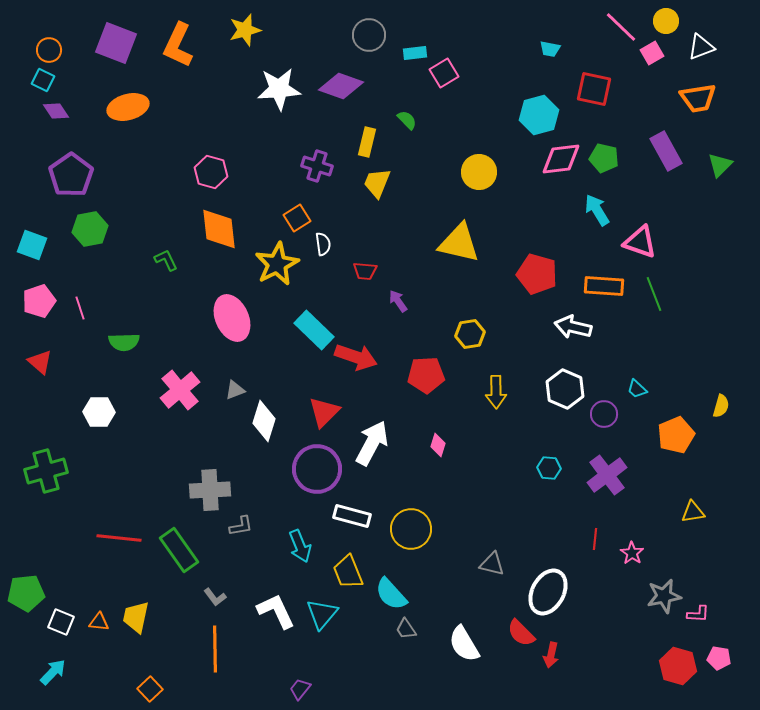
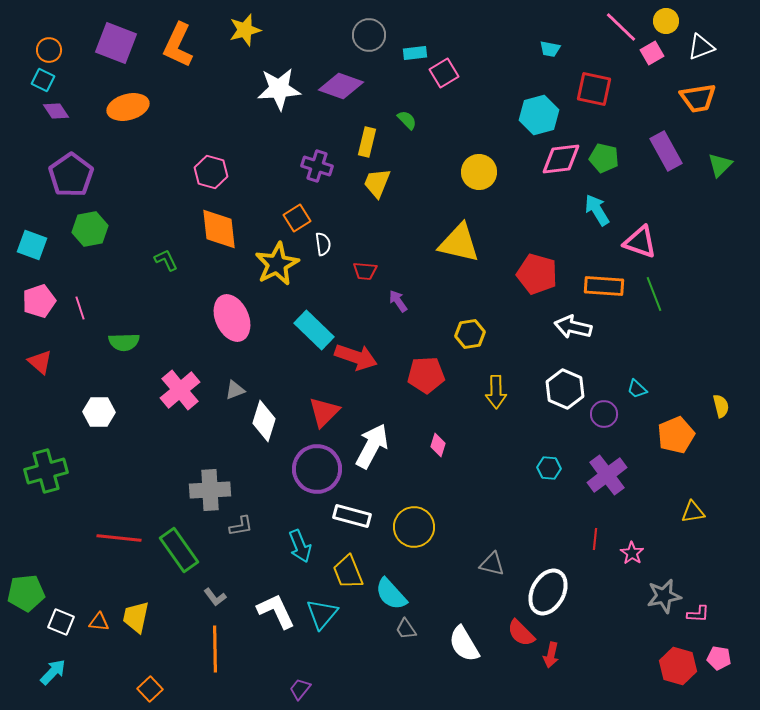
yellow semicircle at (721, 406): rotated 30 degrees counterclockwise
white arrow at (372, 443): moved 3 px down
yellow circle at (411, 529): moved 3 px right, 2 px up
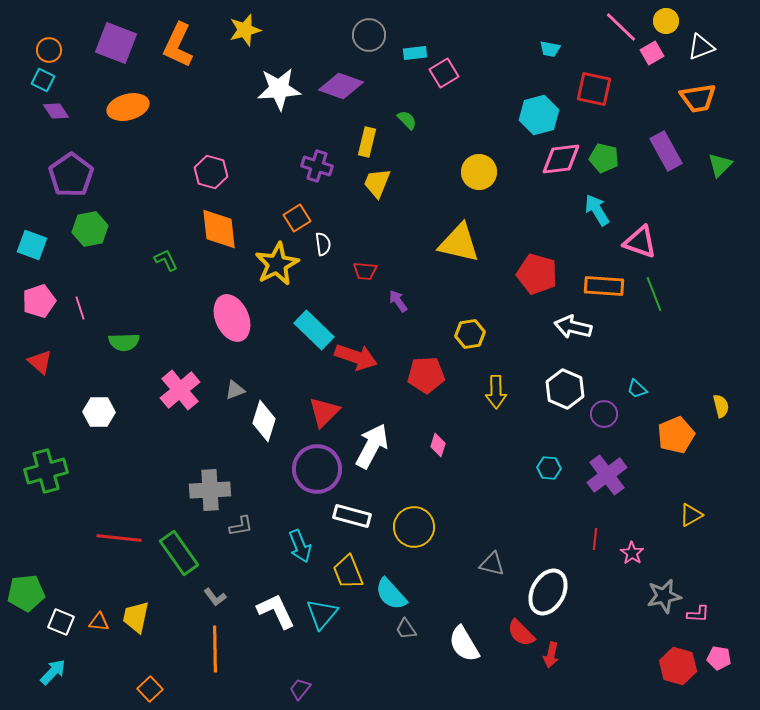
yellow triangle at (693, 512): moved 2 px left, 3 px down; rotated 20 degrees counterclockwise
green rectangle at (179, 550): moved 3 px down
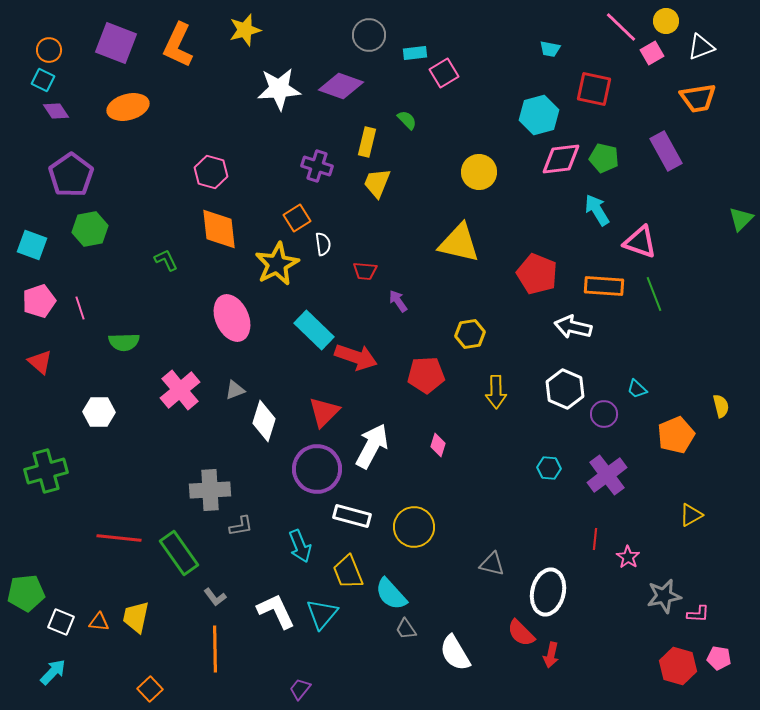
green triangle at (720, 165): moved 21 px right, 54 px down
red pentagon at (537, 274): rotated 6 degrees clockwise
pink star at (632, 553): moved 4 px left, 4 px down
white ellipse at (548, 592): rotated 15 degrees counterclockwise
white semicircle at (464, 644): moved 9 px left, 9 px down
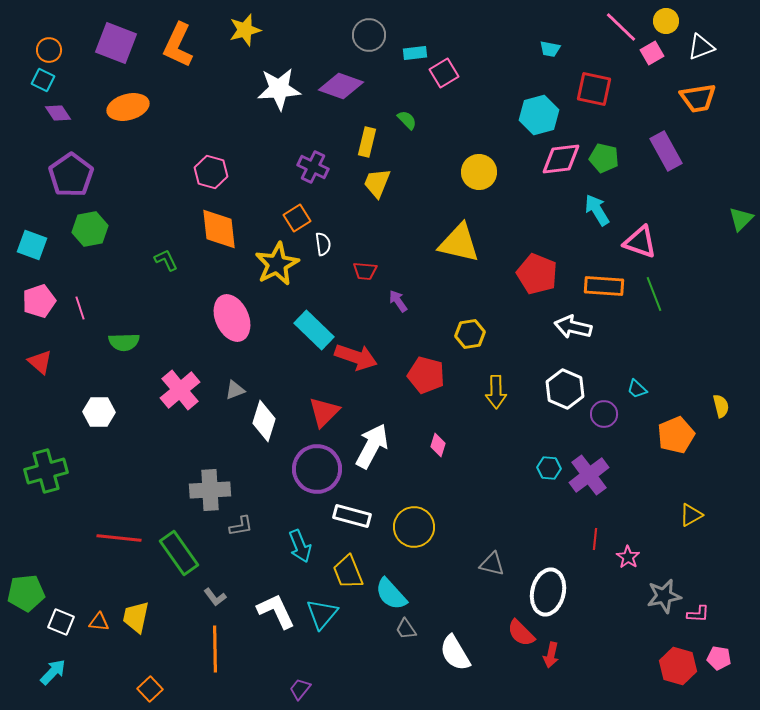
purple diamond at (56, 111): moved 2 px right, 2 px down
purple cross at (317, 166): moved 4 px left, 1 px down; rotated 8 degrees clockwise
red pentagon at (426, 375): rotated 18 degrees clockwise
purple cross at (607, 475): moved 18 px left
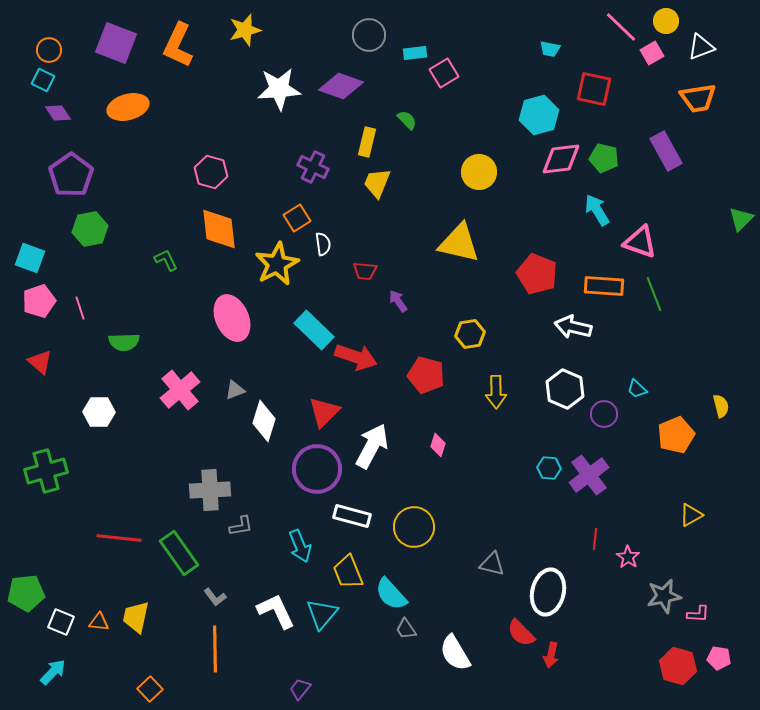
cyan square at (32, 245): moved 2 px left, 13 px down
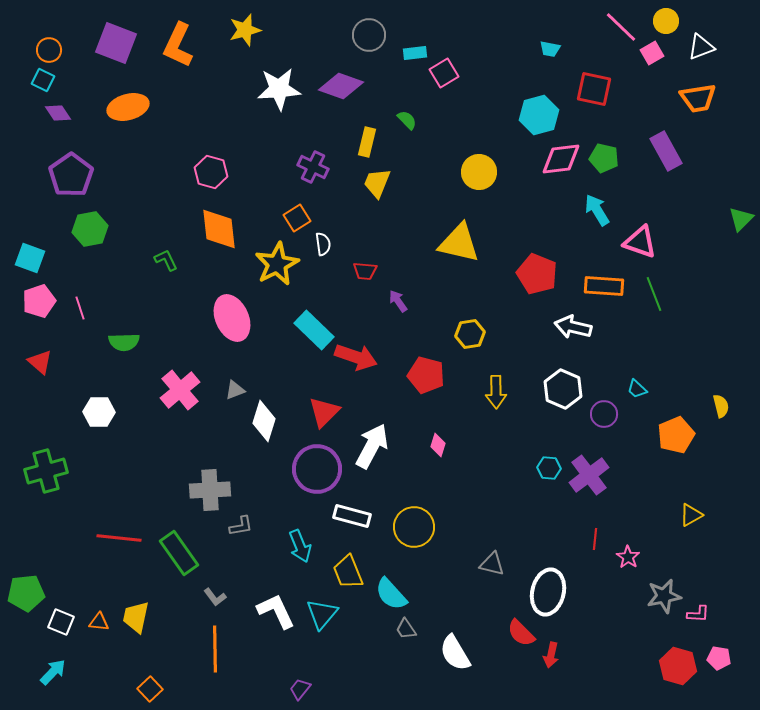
white hexagon at (565, 389): moved 2 px left
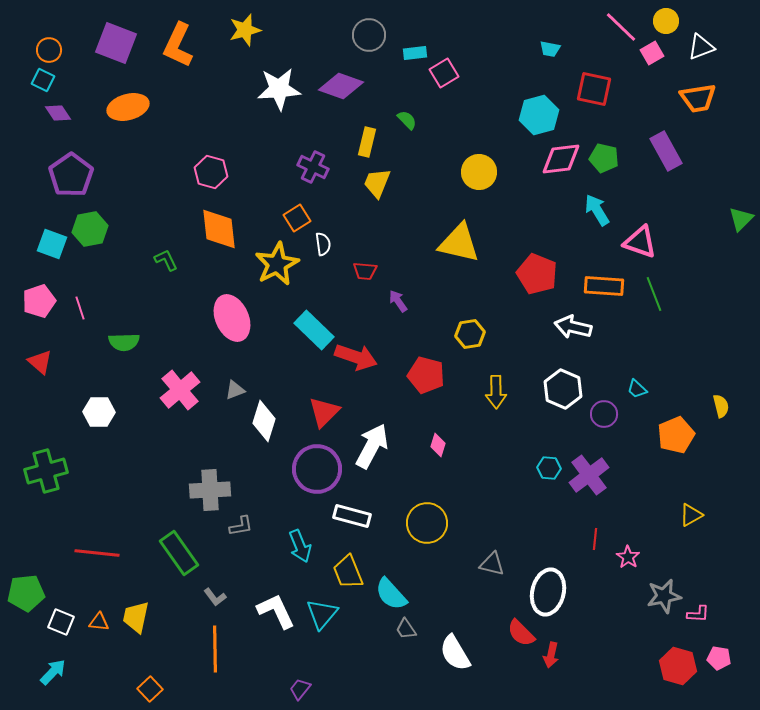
cyan square at (30, 258): moved 22 px right, 14 px up
yellow circle at (414, 527): moved 13 px right, 4 px up
red line at (119, 538): moved 22 px left, 15 px down
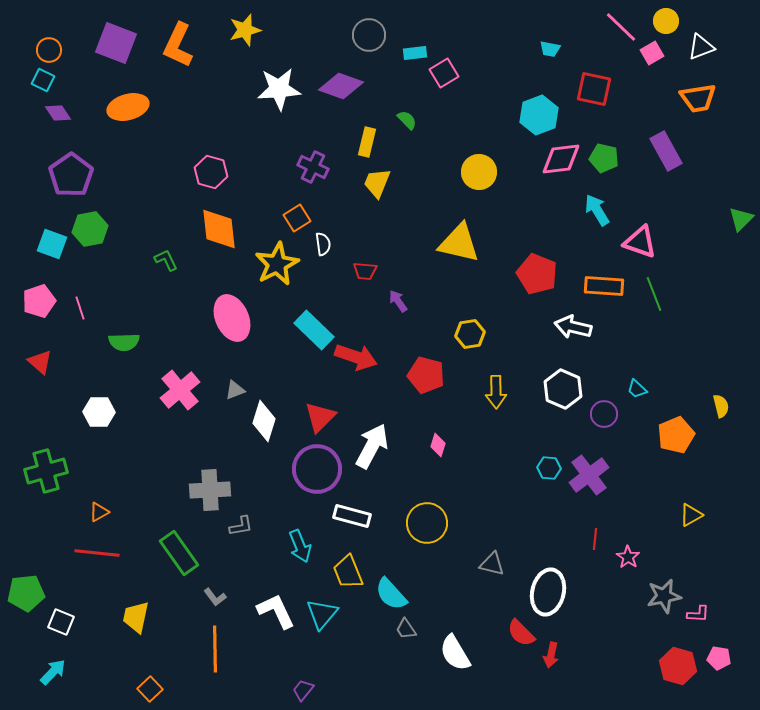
cyan hexagon at (539, 115): rotated 6 degrees counterclockwise
red triangle at (324, 412): moved 4 px left, 5 px down
orange triangle at (99, 622): moved 110 px up; rotated 35 degrees counterclockwise
purple trapezoid at (300, 689): moved 3 px right, 1 px down
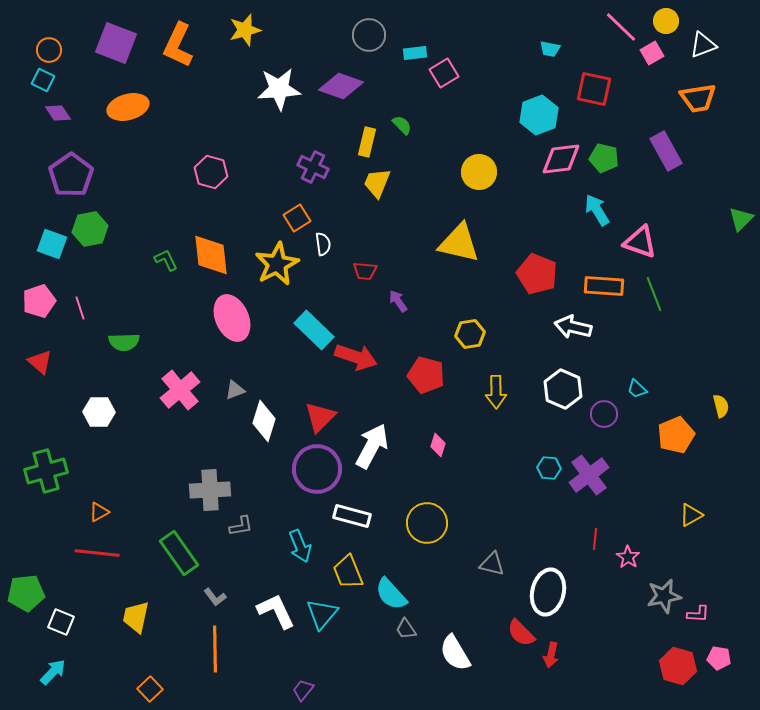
white triangle at (701, 47): moved 2 px right, 2 px up
green semicircle at (407, 120): moved 5 px left, 5 px down
orange diamond at (219, 229): moved 8 px left, 26 px down
